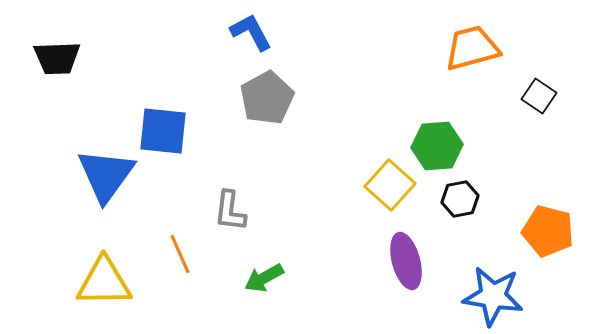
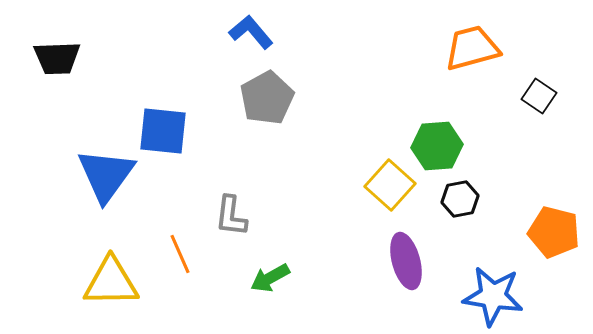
blue L-shape: rotated 12 degrees counterclockwise
gray L-shape: moved 1 px right, 5 px down
orange pentagon: moved 6 px right, 1 px down
green arrow: moved 6 px right
yellow triangle: moved 7 px right
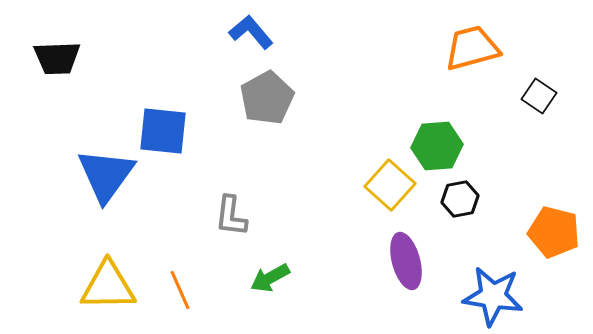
orange line: moved 36 px down
yellow triangle: moved 3 px left, 4 px down
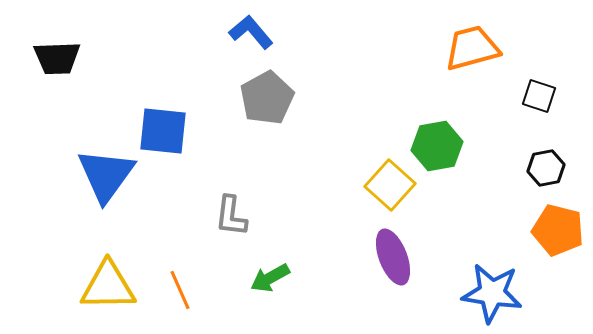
black square: rotated 16 degrees counterclockwise
green hexagon: rotated 6 degrees counterclockwise
black hexagon: moved 86 px right, 31 px up
orange pentagon: moved 4 px right, 2 px up
purple ellipse: moved 13 px left, 4 px up; rotated 6 degrees counterclockwise
blue star: moved 1 px left, 3 px up
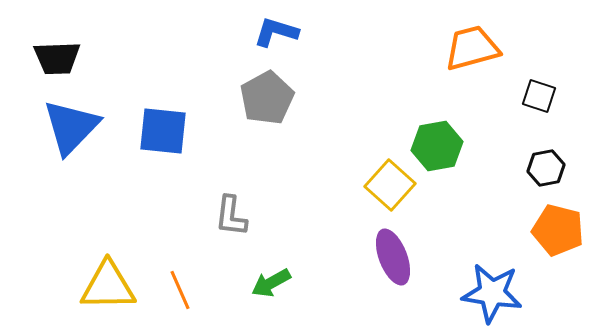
blue L-shape: moved 25 px right; rotated 33 degrees counterclockwise
blue triangle: moved 35 px left, 48 px up; rotated 8 degrees clockwise
green arrow: moved 1 px right, 5 px down
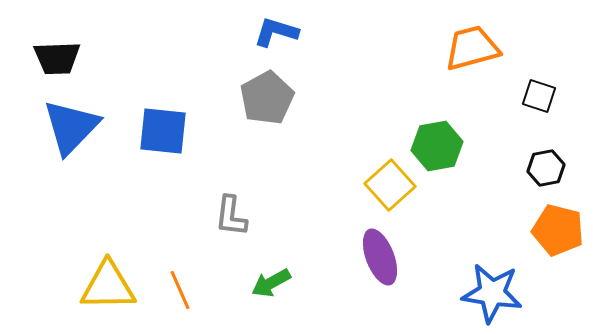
yellow square: rotated 6 degrees clockwise
purple ellipse: moved 13 px left
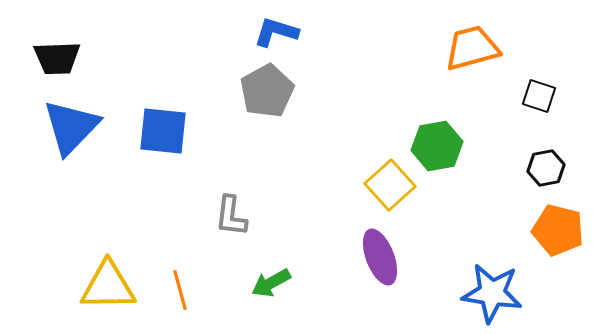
gray pentagon: moved 7 px up
orange line: rotated 9 degrees clockwise
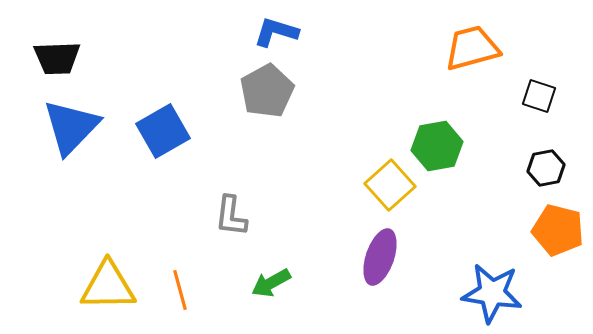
blue square: rotated 36 degrees counterclockwise
purple ellipse: rotated 40 degrees clockwise
